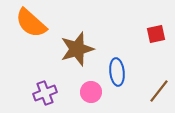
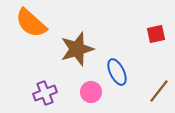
blue ellipse: rotated 20 degrees counterclockwise
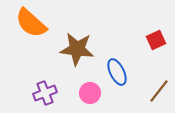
red square: moved 6 px down; rotated 12 degrees counterclockwise
brown star: rotated 24 degrees clockwise
pink circle: moved 1 px left, 1 px down
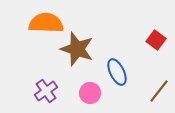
orange semicircle: moved 15 px right; rotated 140 degrees clockwise
red square: rotated 30 degrees counterclockwise
brown star: rotated 12 degrees clockwise
purple cross: moved 1 px right, 2 px up; rotated 15 degrees counterclockwise
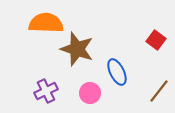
purple cross: rotated 10 degrees clockwise
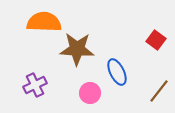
orange semicircle: moved 2 px left, 1 px up
brown star: rotated 16 degrees counterclockwise
purple cross: moved 11 px left, 6 px up
